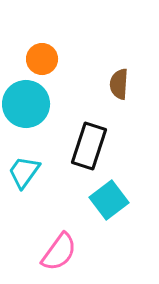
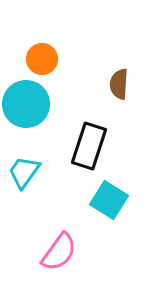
cyan square: rotated 21 degrees counterclockwise
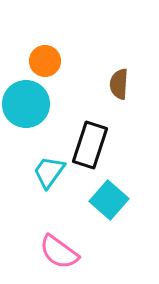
orange circle: moved 3 px right, 2 px down
black rectangle: moved 1 px right, 1 px up
cyan trapezoid: moved 25 px right
cyan square: rotated 9 degrees clockwise
pink semicircle: rotated 90 degrees clockwise
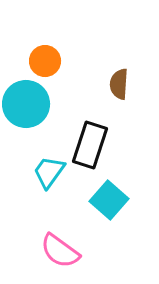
pink semicircle: moved 1 px right, 1 px up
